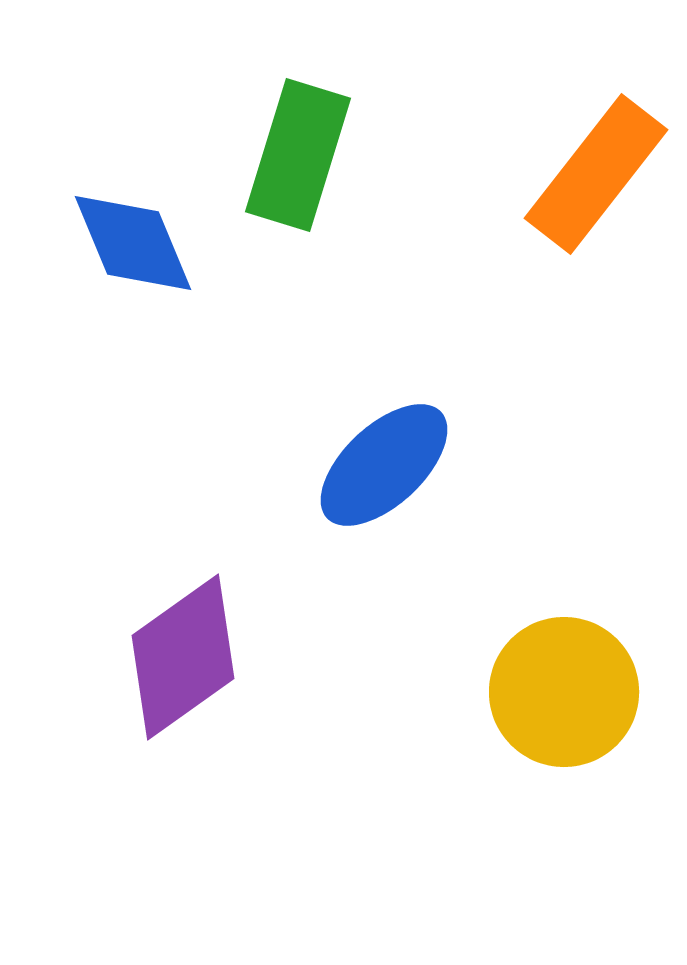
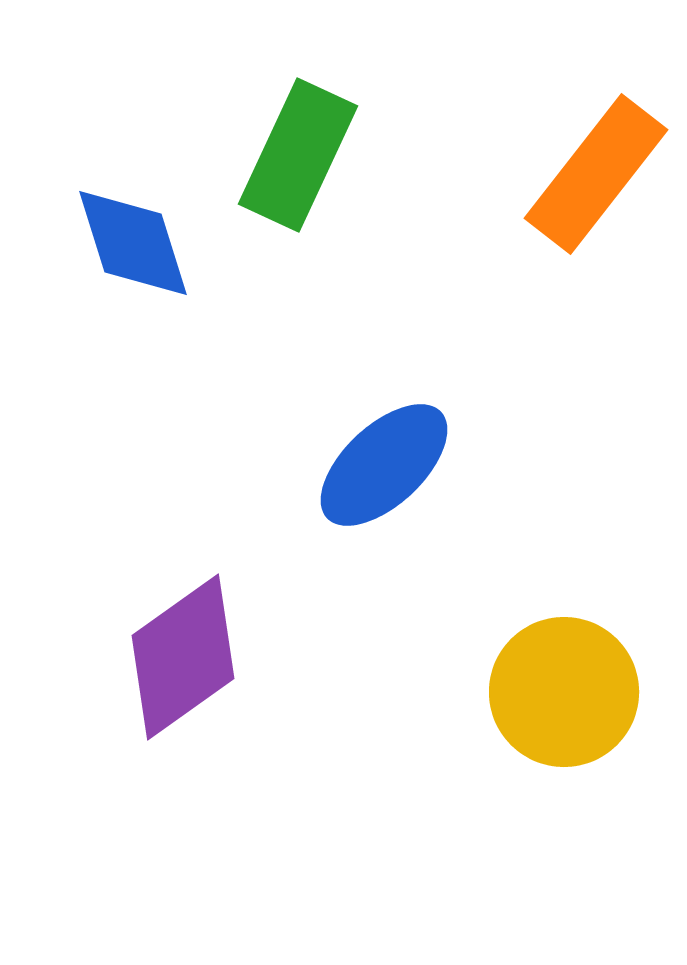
green rectangle: rotated 8 degrees clockwise
blue diamond: rotated 5 degrees clockwise
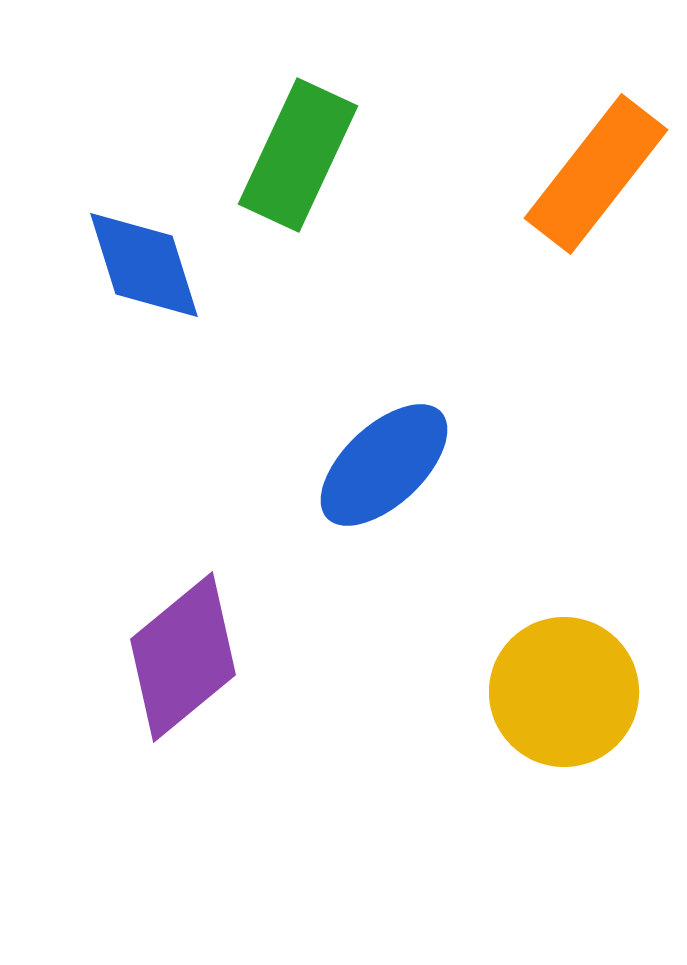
blue diamond: moved 11 px right, 22 px down
purple diamond: rotated 4 degrees counterclockwise
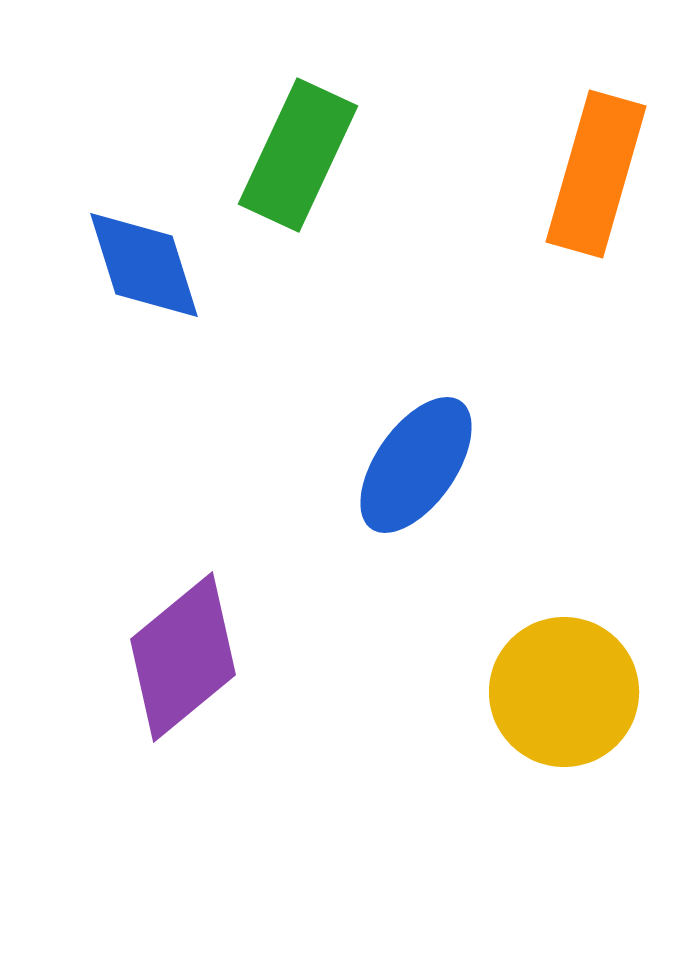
orange rectangle: rotated 22 degrees counterclockwise
blue ellipse: moved 32 px right; rotated 12 degrees counterclockwise
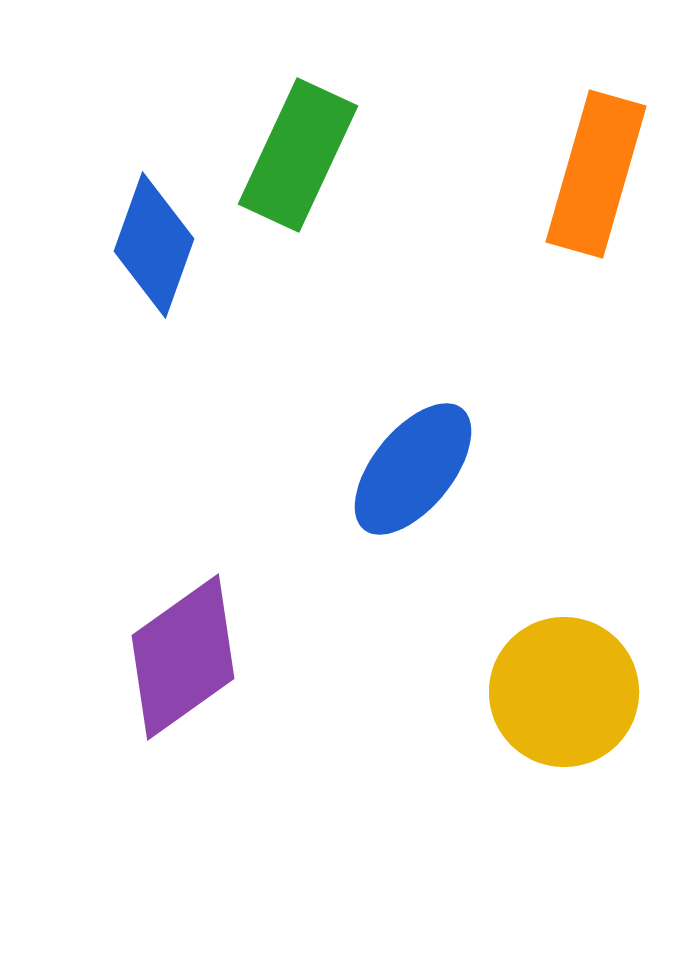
blue diamond: moved 10 px right, 20 px up; rotated 37 degrees clockwise
blue ellipse: moved 3 px left, 4 px down; rotated 4 degrees clockwise
purple diamond: rotated 4 degrees clockwise
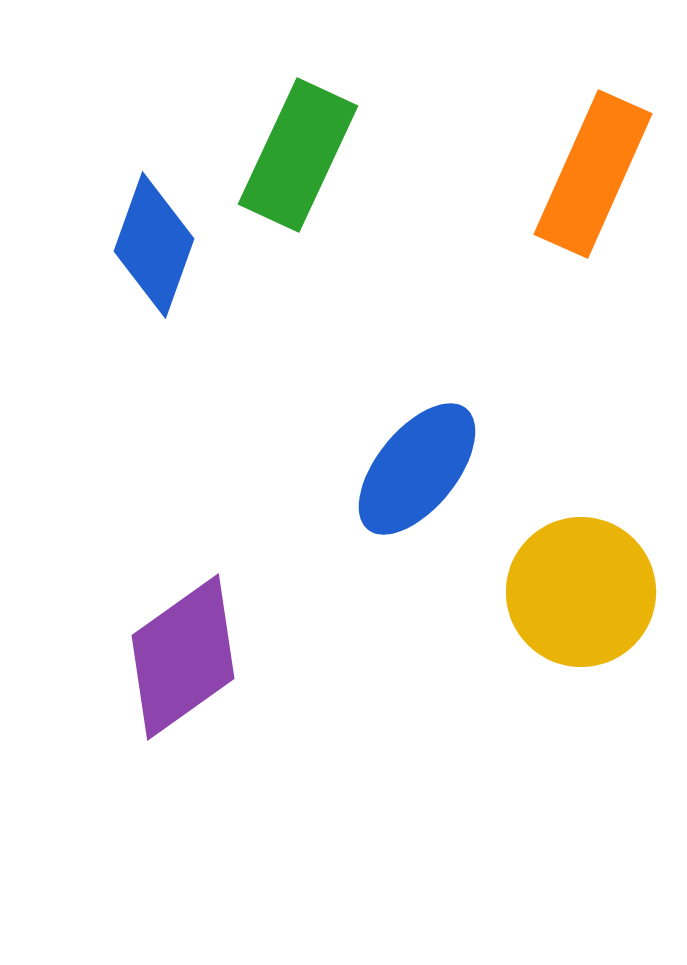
orange rectangle: moved 3 px left; rotated 8 degrees clockwise
blue ellipse: moved 4 px right
yellow circle: moved 17 px right, 100 px up
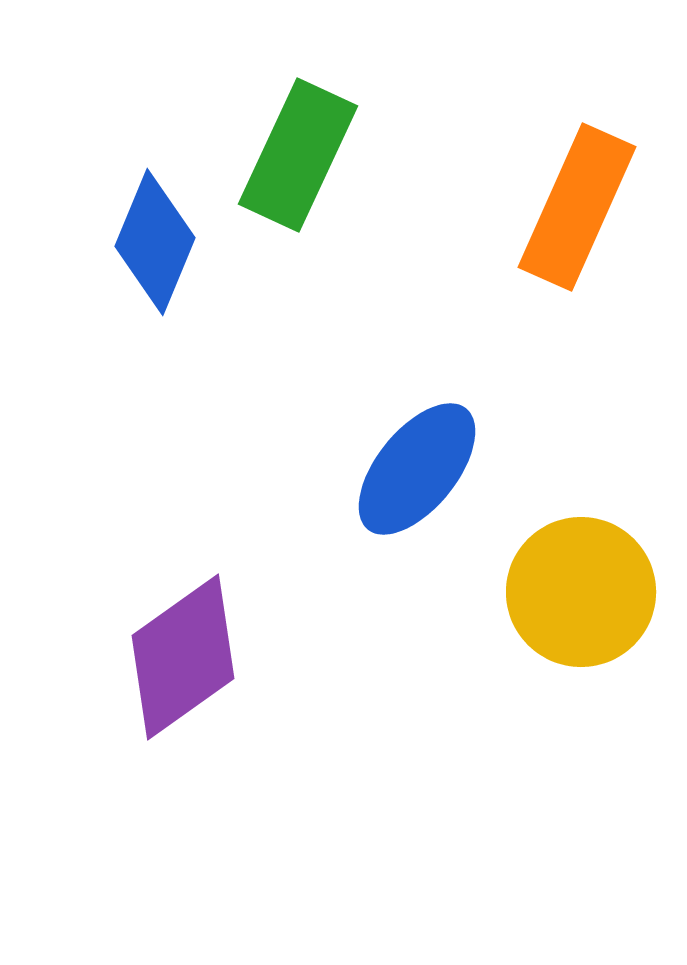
orange rectangle: moved 16 px left, 33 px down
blue diamond: moved 1 px right, 3 px up; rotated 3 degrees clockwise
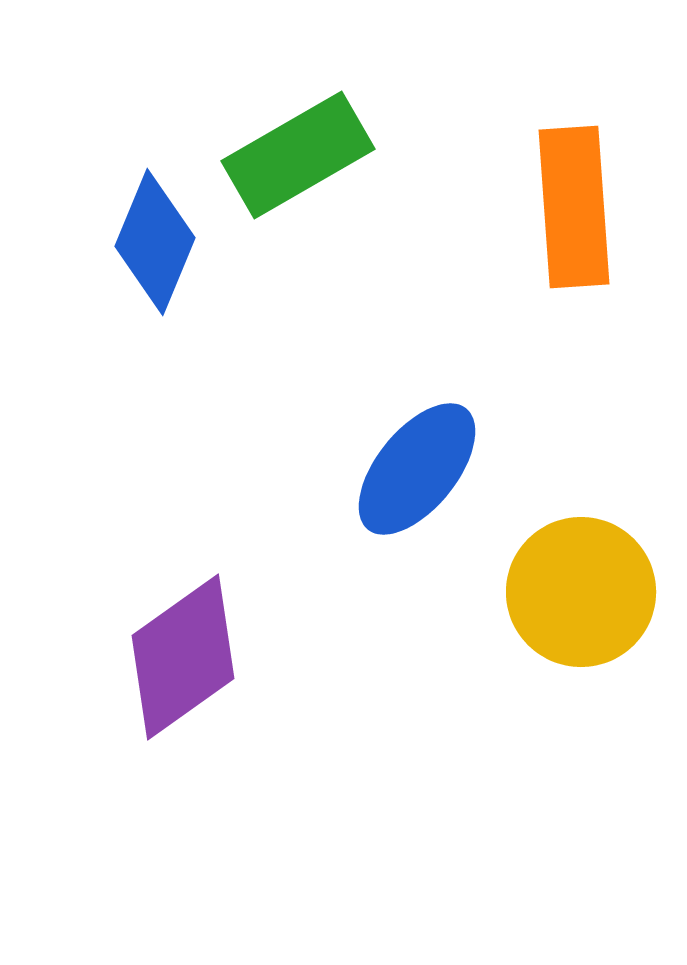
green rectangle: rotated 35 degrees clockwise
orange rectangle: moved 3 px left; rotated 28 degrees counterclockwise
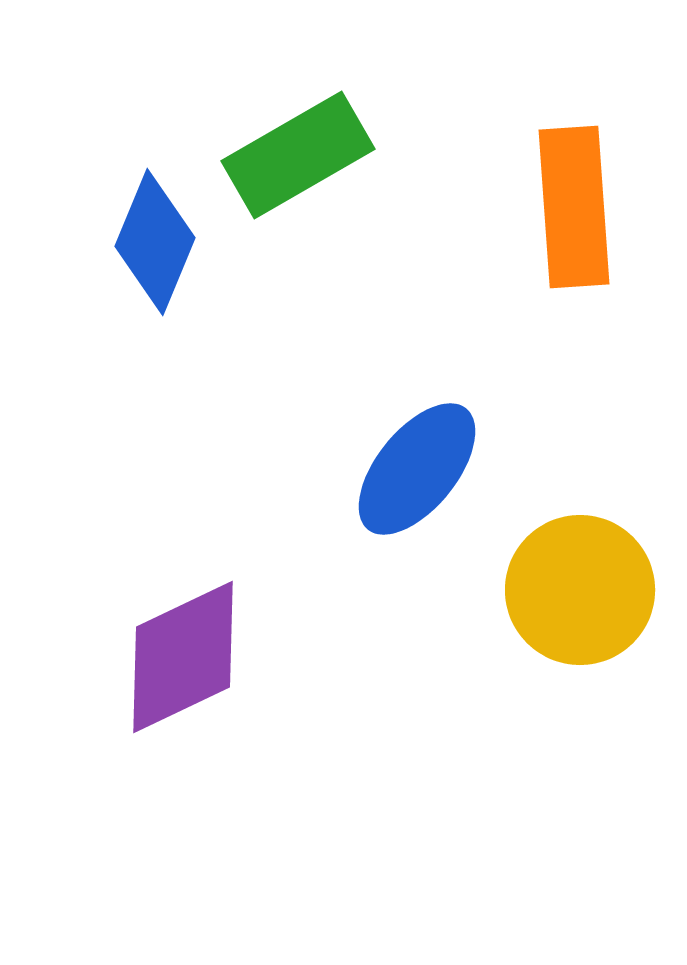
yellow circle: moved 1 px left, 2 px up
purple diamond: rotated 10 degrees clockwise
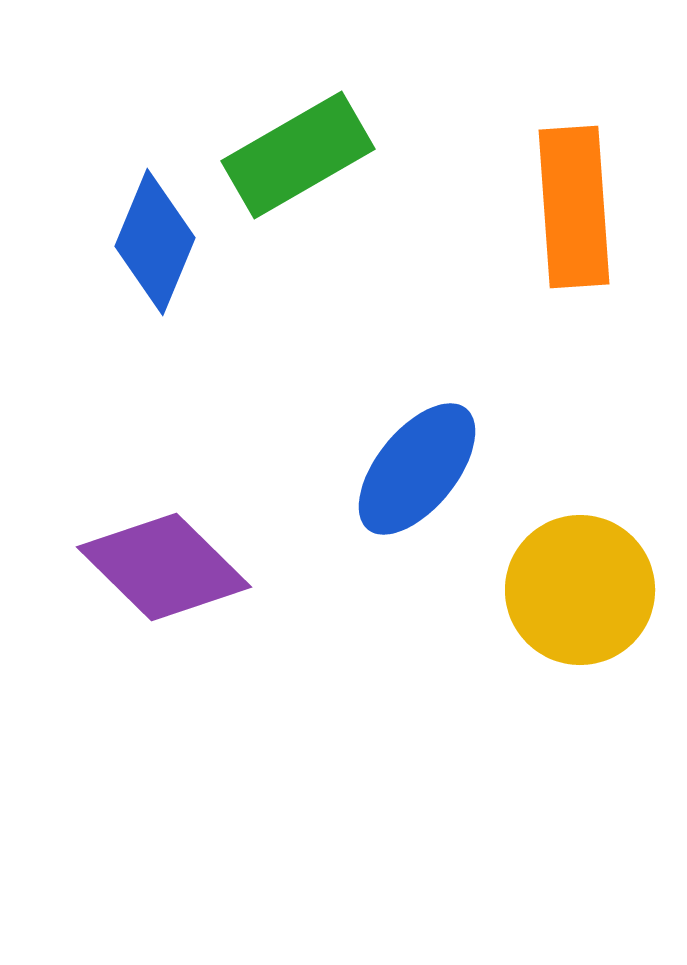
purple diamond: moved 19 px left, 90 px up; rotated 70 degrees clockwise
